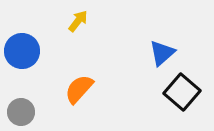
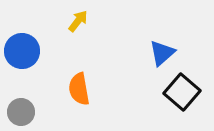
orange semicircle: rotated 52 degrees counterclockwise
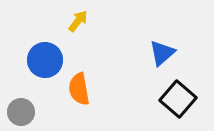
blue circle: moved 23 px right, 9 px down
black square: moved 4 px left, 7 px down
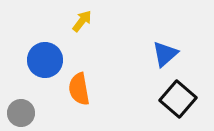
yellow arrow: moved 4 px right
blue triangle: moved 3 px right, 1 px down
gray circle: moved 1 px down
